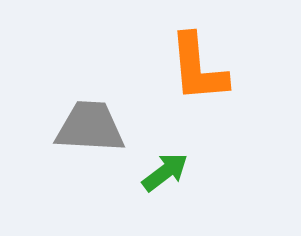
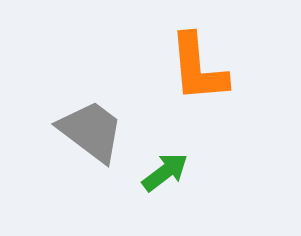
gray trapezoid: moved 1 px right, 4 px down; rotated 34 degrees clockwise
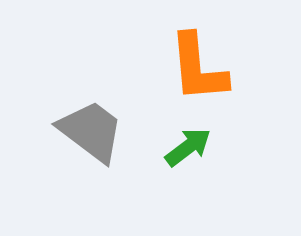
green arrow: moved 23 px right, 25 px up
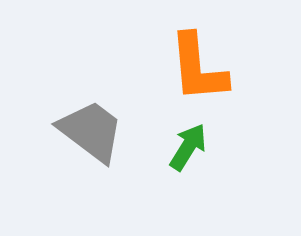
green arrow: rotated 21 degrees counterclockwise
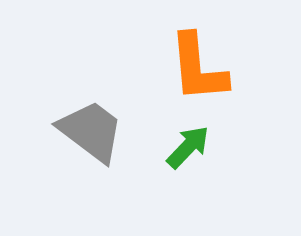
green arrow: rotated 12 degrees clockwise
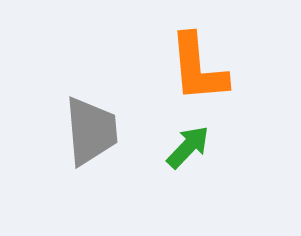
gray trapezoid: rotated 48 degrees clockwise
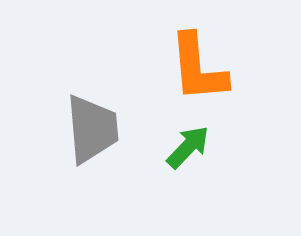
gray trapezoid: moved 1 px right, 2 px up
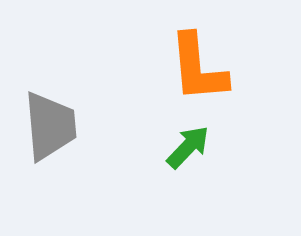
gray trapezoid: moved 42 px left, 3 px up
